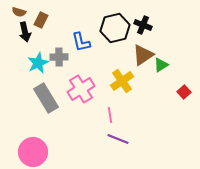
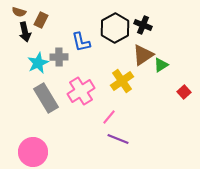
black hexagon: rotated 16 degrees counterclockwise
pink cross: moved 2 px down
pink line: moved 1 px left, 2 px down; rotated 49 degrees clockwise
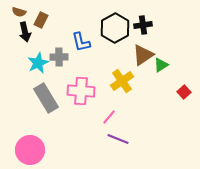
black cross: rotated 30 degrees counterclockwise
pink cross: rotated 36 degrees clockwise
pink circle: moved 3 px left, 2 px up
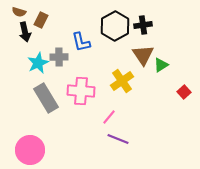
black hexagon: moved 2 px up
brown triangle: rotated 30 degrees counterclockwise
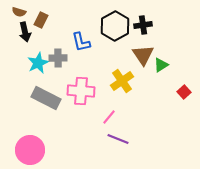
gray cross: moved 1 px left, 1 px down
gray rectangle: rotated 32 degrees counterclockwise
